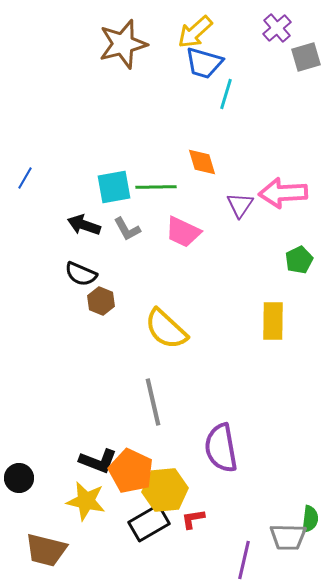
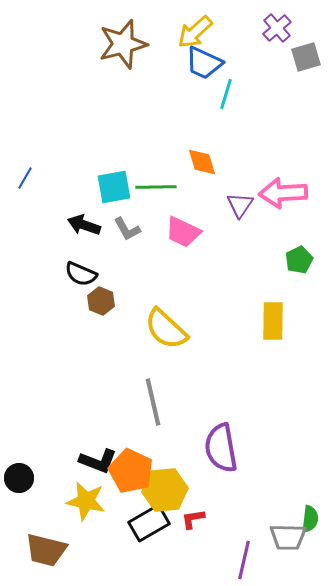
blue trapezoid: rotated 9 degrees clockwise
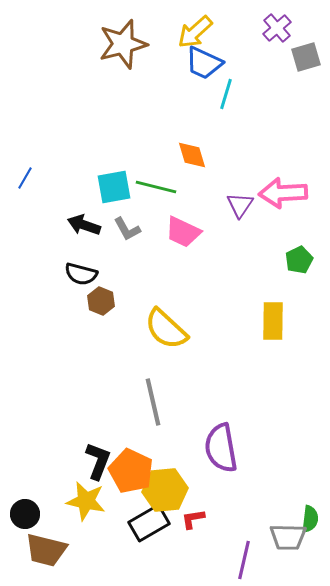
orange diamond: moved 10 px left, 7 px up
green line: rotated 15 degrees clockwise
black semicircle: rotated 8 degrees counterclockwise
black L-shape: rotated 90 degrees counterclockwise
black circle: moved 6 px right, 36 px down
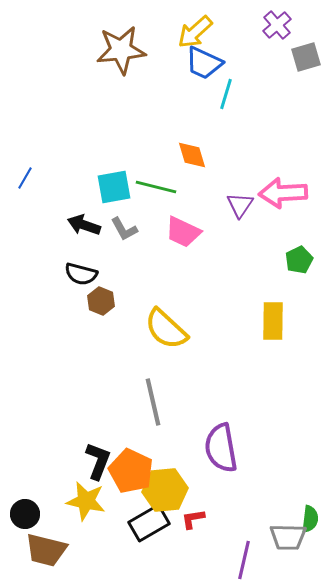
purple cross: moved 3 px up
brown star: moved 2 px left, 6 px down; rotated 9 degrees clockwise
gray L-shape: moved 3 px left
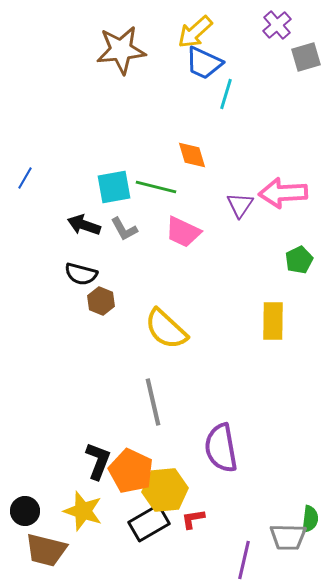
yellow star: moved 3 px left, 10 px down; rotated 6 degrees clockwise
black circle: moved 3 px up
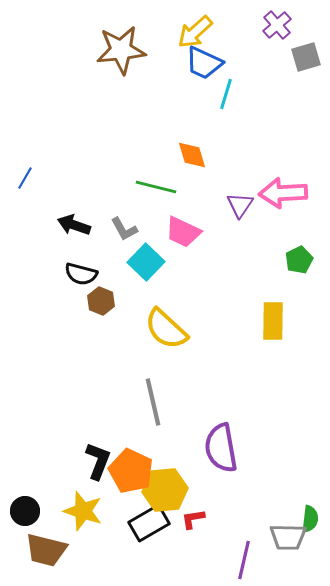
cyan square: moved 32 px right, 75 px down; rotated 36 degrees counterclockwise
black arrow: moved 10 px left
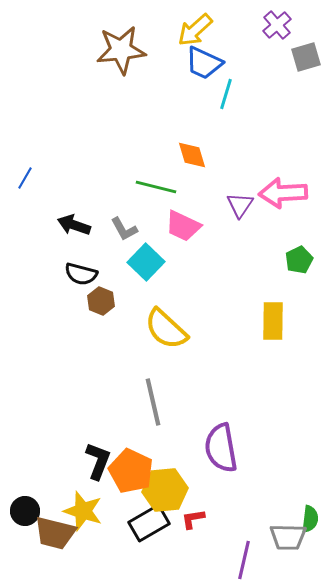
yellow arrow: moved 2 px up
pink trapezoid: moved 6 px up
brown trapezoid: moved 9 px right, 17 px up
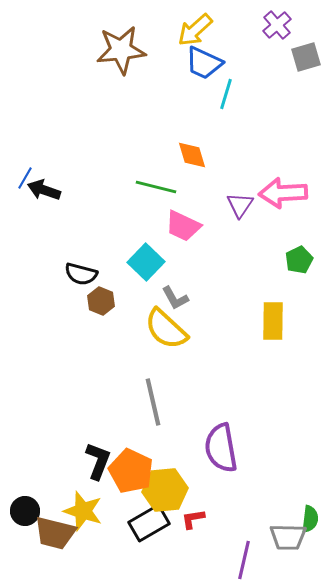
black arrow: moved 30 px left, 35 px up
gray L-shape: moved 51 px right, 69 px down
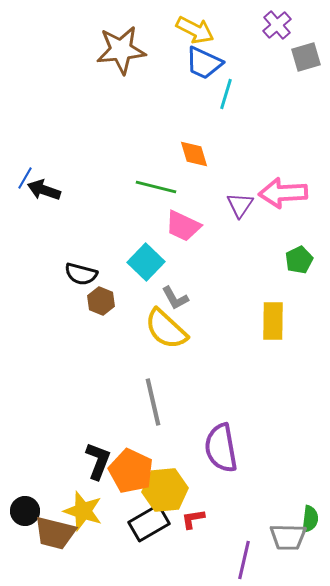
yellow arrow: rotated 111 degrees counterclockwise
orange diamond: moved 2 px right, 1 px up
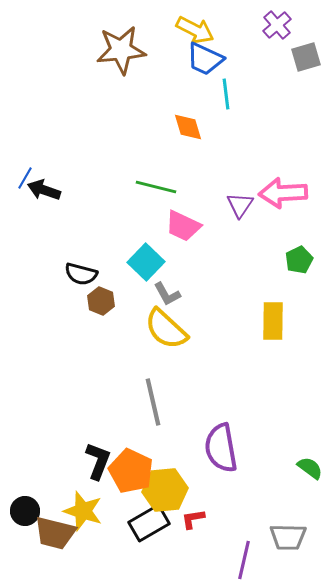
blue trapezoid: moved 1 px right, 4 px up
cyan line: rotated 24 degrees counterclockwise
orange diamond: moved 6 px left, 27 px up
gray L-shape: moved 8 px left, 4 px up
green semicircle: moved 51 px up; rotated 60 degrees counterclockwise
